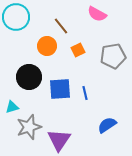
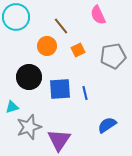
pink semicircle: moved 1 px right, 1 px down; rotated 36 degrees clockwise
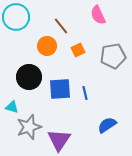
cyan triangle: rotated 32 degrees clockwise
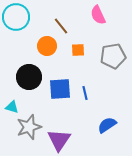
orange square: rotated 24 degrees clockwise
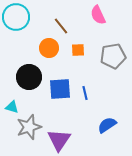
orange circle: moved 2 px right, 2 px down
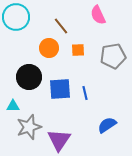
cyan triangle: moved 1 px right, 1 px up; rotated 16 degrees counterclockwise
